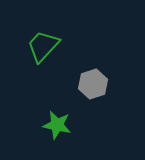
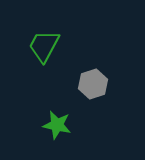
green trapezoid: moved 1 px right; rotated 15 degrees counterclockwise
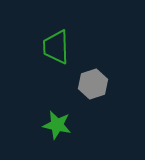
green trapezoid: moved 12 px right, 1 px down; rotated 30 degrees counterclockwise
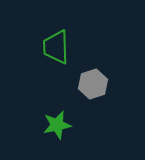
green star: rotated 24 degrees counterclockwise
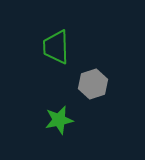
green star: moved 2 px right, 5 px up
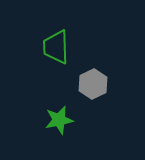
gray hexagon: rotated 8 degrees counterclockwise
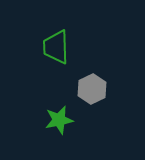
gray hexagon: moved 1 px left, 5 px down
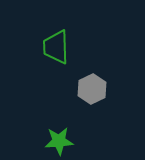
green star: moved 21 px down; rotated 8 degrees clockwise
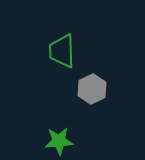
green trapezoid: moved 6 px right, 4 px down
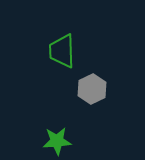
green star: moved 2 px left
